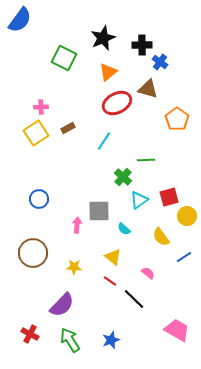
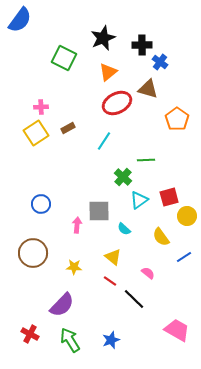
blue circle: moved 2 px right, 5 px down
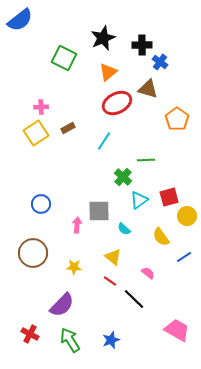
blue semicircle: rotated 16 degrees clockwise
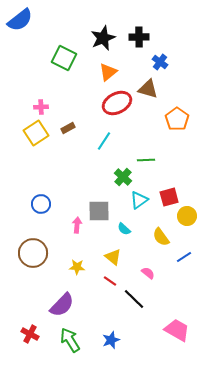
black cross: moved 3 px left, 8 px up
yellow star: moved 3 px right
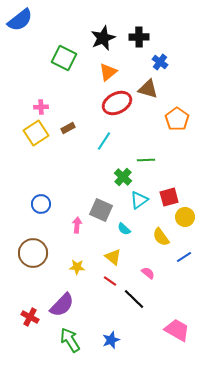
gray square: moved 2 px right, 1 px up; rotated 25 degrees clockwise
yellow circle: moved 2 px left, 1 px down
red cross: moved 17 px up
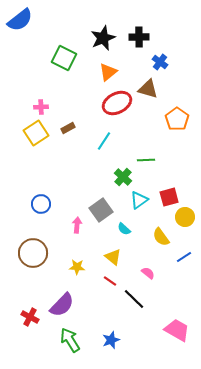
gray square: rotated 30 degrees clockwise
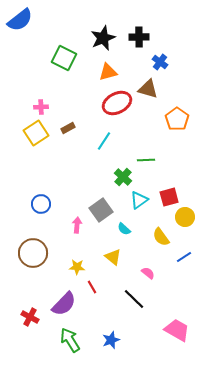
orange triangle: rotated 24 degrees clockwise
red line: moved 18 px left, 6 px down; rotated 24 degrees clockwise
purple semicircle: moved 2 px right, 1 px up
